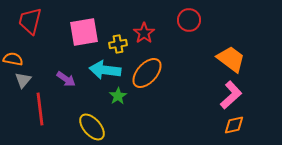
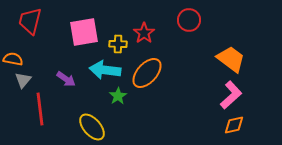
yellow cross: rotated 12 degrees clockwise
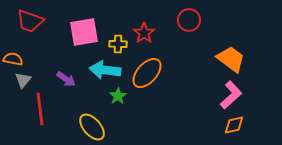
red trapezoid: rotated 84 degrees counterclockwise
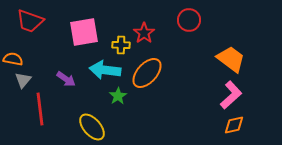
yellow cross: moved 3 px right, 1 px down
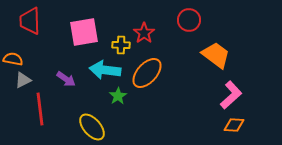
red trapezoid: rotated 68 degrees clockwise
orange trapezoid: moved 15 px left, 4 px up
gray triangle: rotated 24 degrees clockwise
orange diamond: rotated 15 degrees clockwise
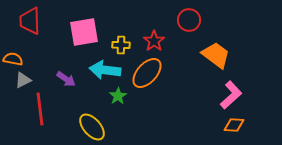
red star: moved 10 px right, 8 px down
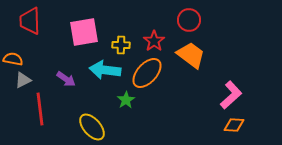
orange trapezoid: moved 25 px left
green star: moved 8 px right, 4 px down
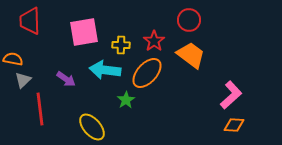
gray triangle: rotated 18 degrees counterclockwise
